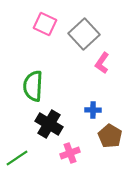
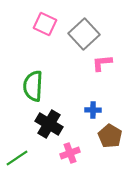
pink L-shape: rotated 50 degrees clockwise
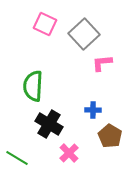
pink cross: moved 1 px left; rotated 24 degrees counterclockwise
green line: rotated 65 degrees clockwise
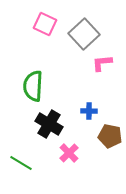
blue cross: moved 4 px left, 1 px down
brown pentagon: rotated 20 degrees counterclockwise
green line: moved 4 px right, 5 px down
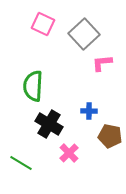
pink square: moved 2 px left
